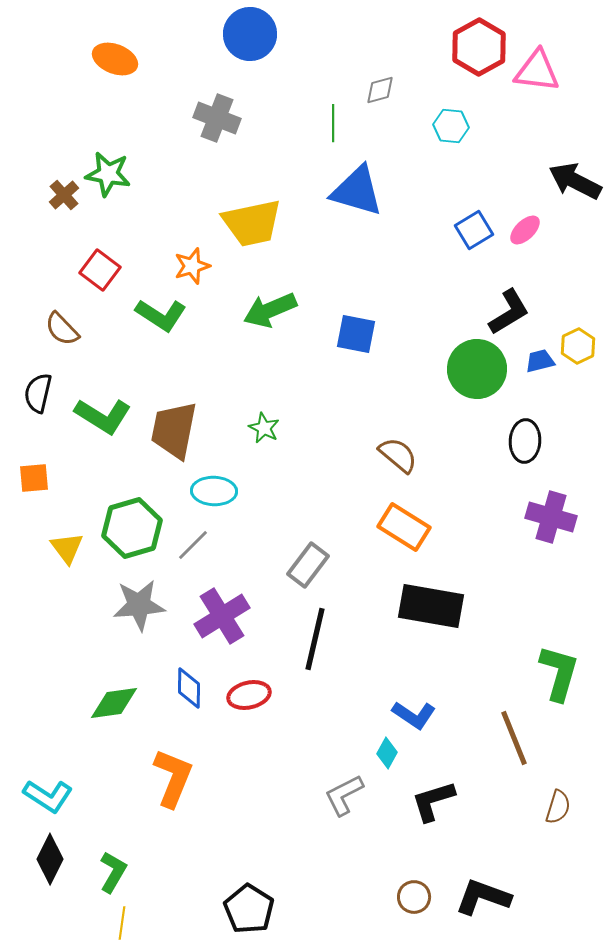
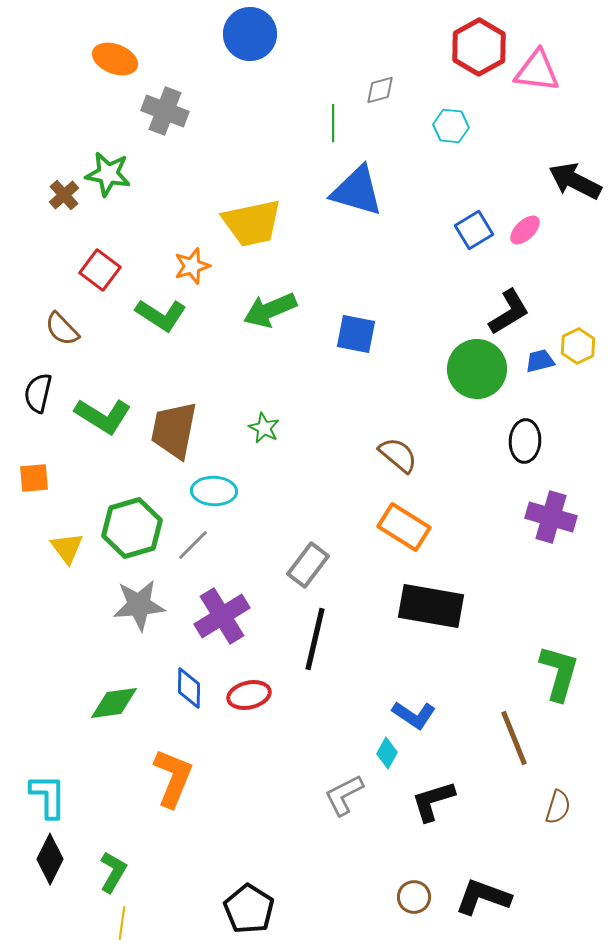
gray cross at (217, 118): moved 52 px left, 7 px up
cyan L-shape at (48, 796): rotated 123 degrees counterclockwise
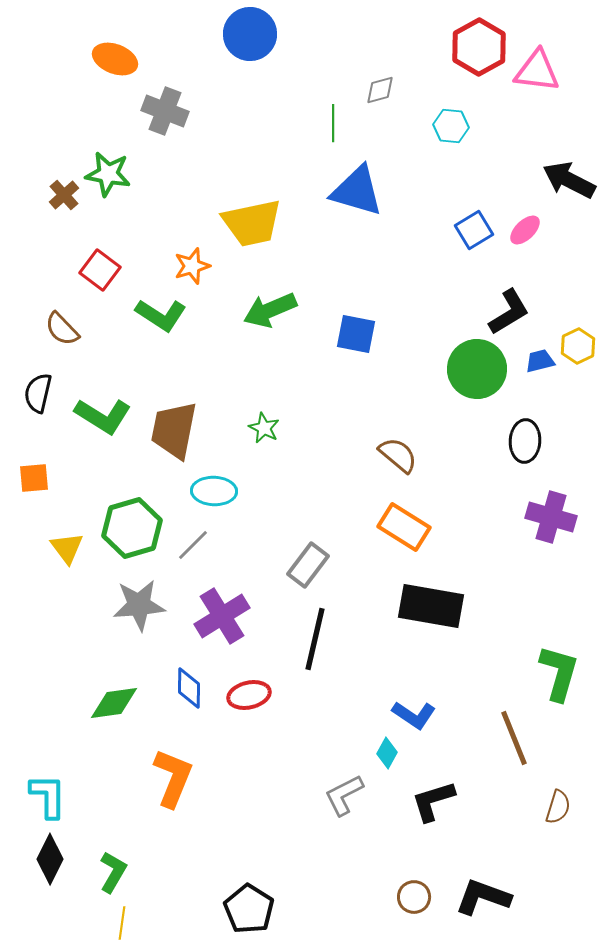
black arrow at (575, 181): moved 6 px left, 1 px up
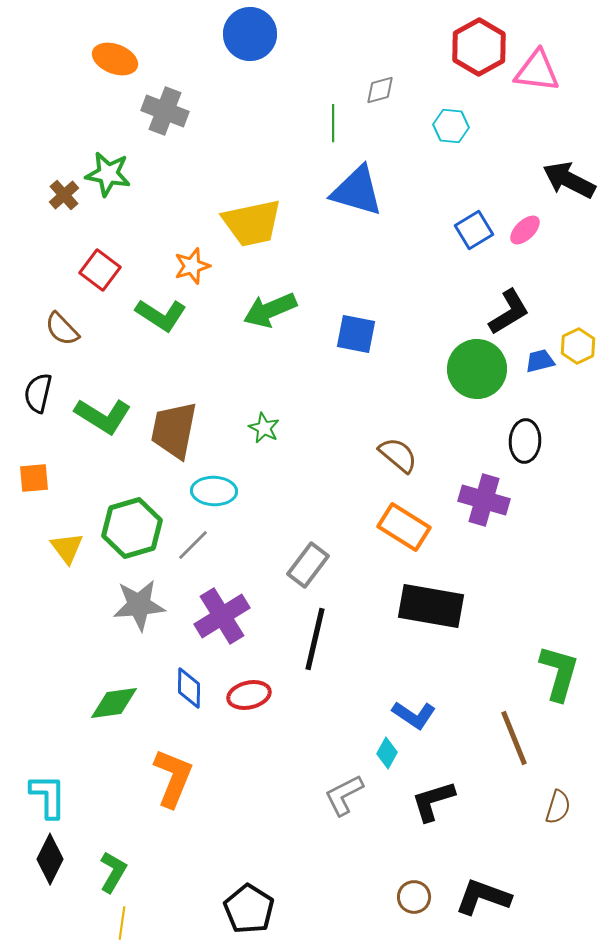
purple cross at (551, 517): moved 67 px left, 17 px up
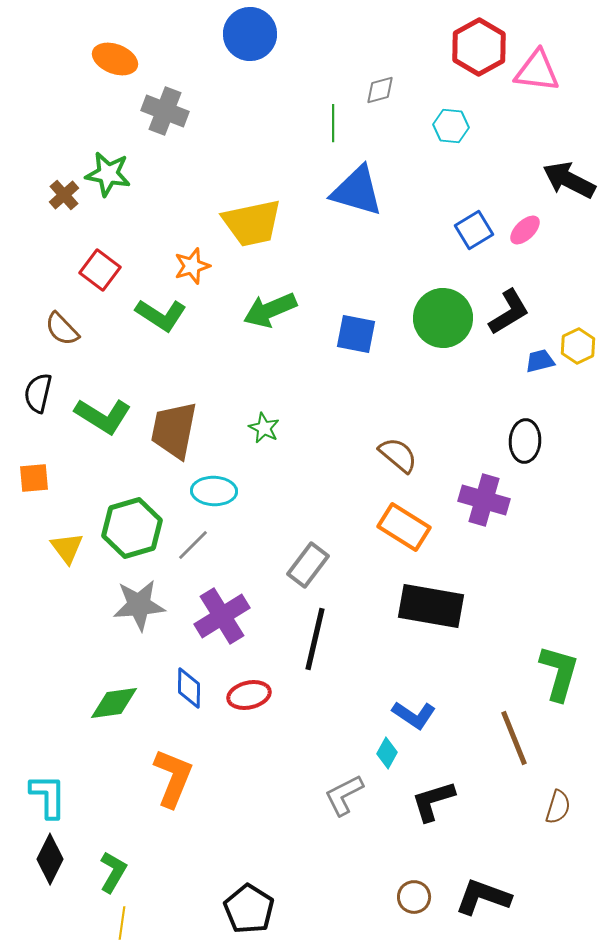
green circle at (477, 369): moved 34 px left, 51 px up
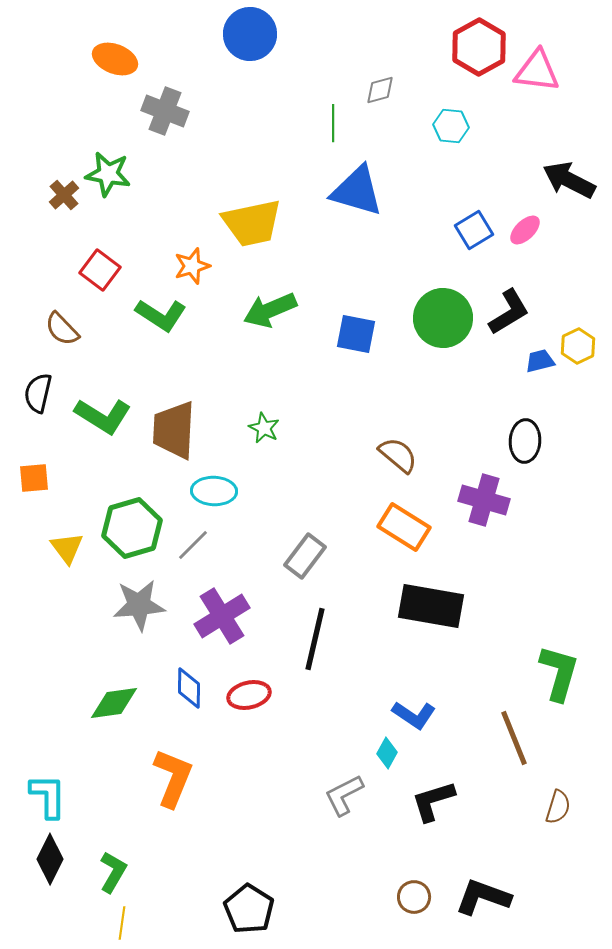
brown trapezoid at (174, 430): rotated 8 degrees counterclockwise
gray rectangle at (308, 565): moved 3 px left, 9 px up
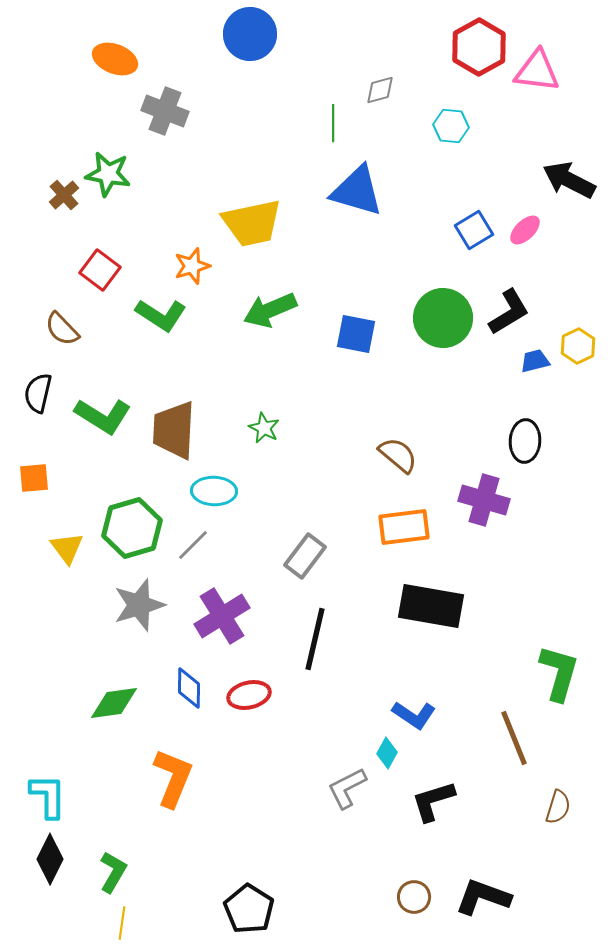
blue trapezoid at (540, 361): moved 5 px left
orange rectangle at (404, 527): rotated 39 degrees counterclockwise
gray star at (139, 605): rotated 12 degrees counterclockwise
gray L-shape at (344, 795): moved 3 px right, 7 px up
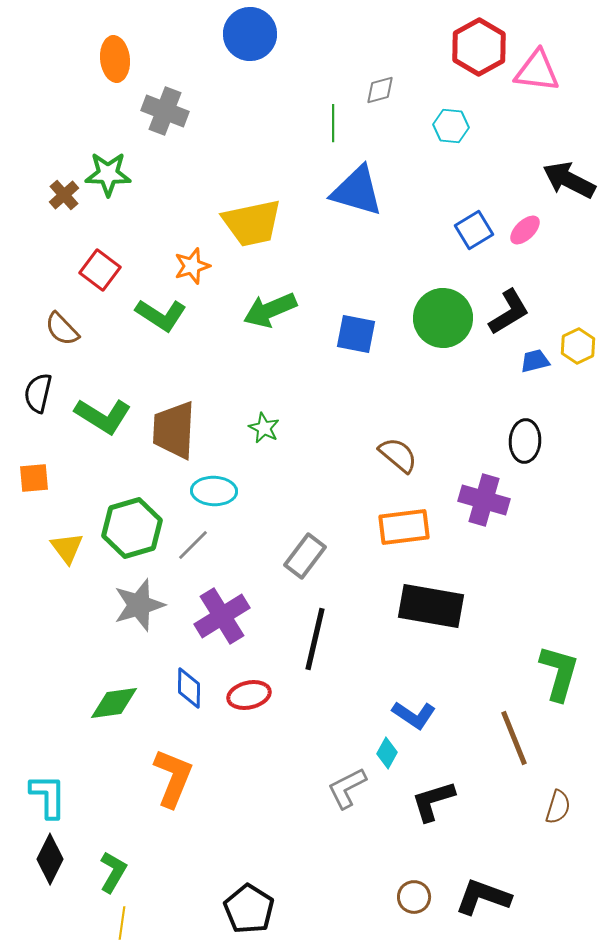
orange ellipse at (115, 59): rotated 63 degrees clockwise
green star at (108, 174): rotated 9 degrees counterclockwise
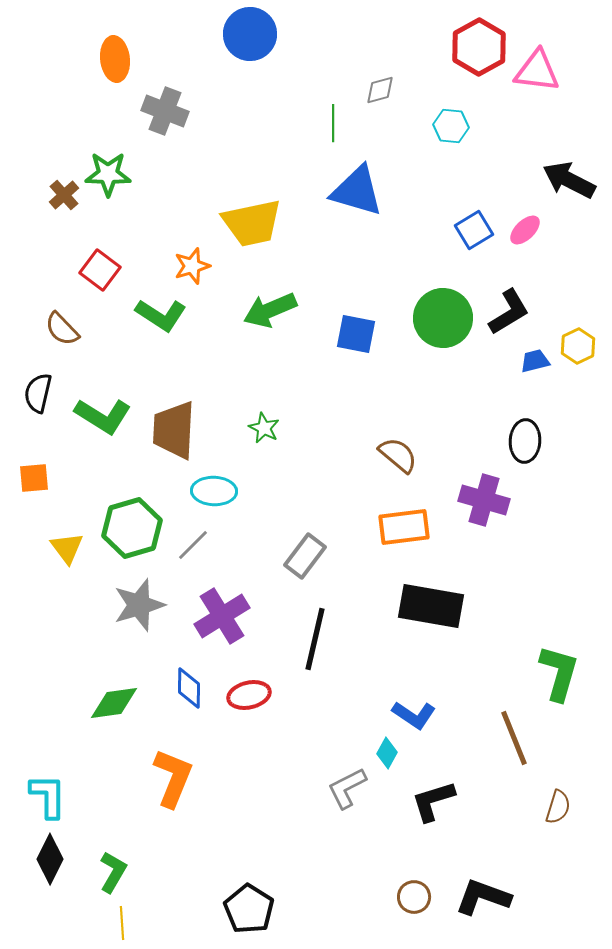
yellow line at (122, 923): rotated 12 degrees counterclockwise
